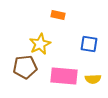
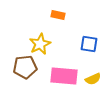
yellow semicircle: rotated 21 degrees counterclockwise
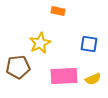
orange rectangle: moved 4 px up
yellow star: moved 1 px up
brown pentagon: moved 7 px left
pink rectangle: rotated 8 degrees counterclockwise
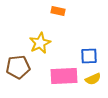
blue square: moved 12 px down; rotated 12 degrees counterclockwise
